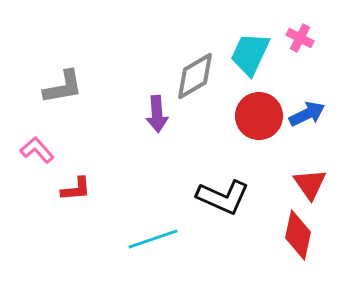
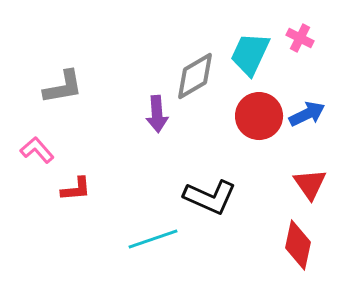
black L-shape: moved 13 px left
red diamond: moved 10 px down
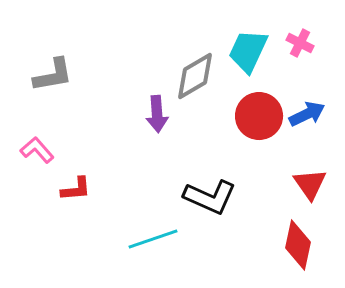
pink cross: moved 5 px down
cyan trapezoid: moved 2 px left, 3 px up
gray L-shape: moved 10 px left, 12 px up
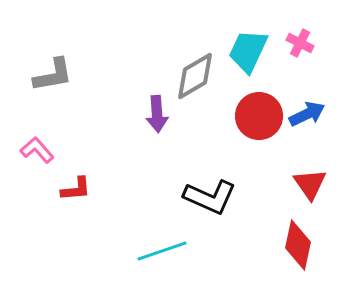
cyan line: moved 9 px right, 12 px down
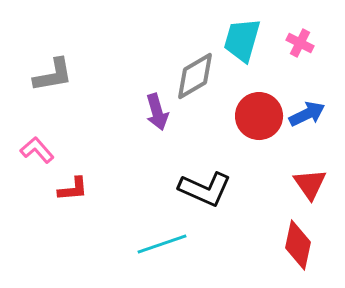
cyan trapezoid: moved 6 px left, 11 px up; rotated 9 degrees counterclockwise
purple arrow: moved 2 px up; rotated 12 degrees counterclockwise
red L-shape: moved 3 px left
black L-shape: moved 5 px left, 8 px up
cyan line: moved 7 px up
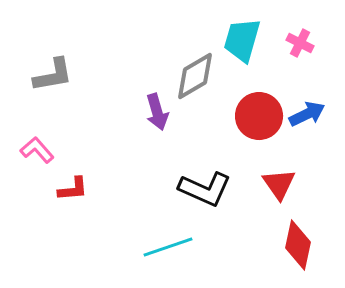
red triangle: moved 31 px left
cyan line: moved 6 px right, 3 px down
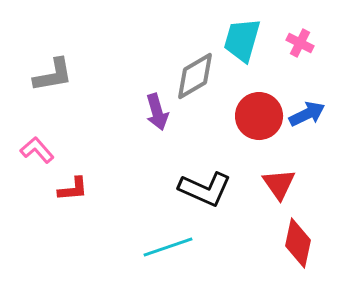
red diamond: moved 2 px up
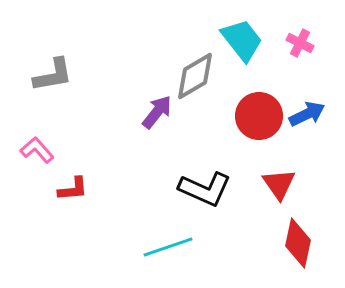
cyan trapezoid: rotated 126 degrees clockwise
purple arrow: rotated 126 degrees counterclockwise
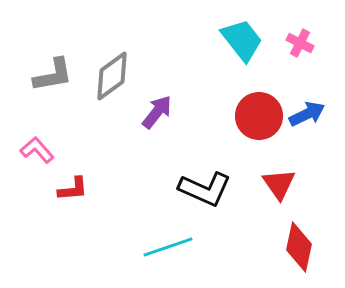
gray diamond: moved 83 px left; rotated 6 degrees counterclockwise
red diamond: moved 1 px right, 4 px down
